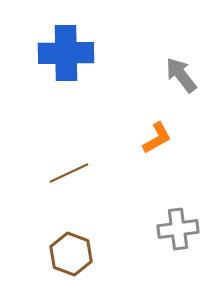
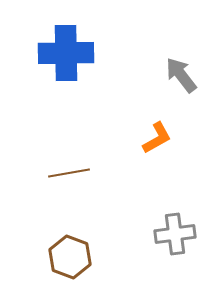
brown line: rotated 15 degrees clockwise
gray cross: moved 3 px left, 5 px down
brown hexagon: moved 1 px left, 3 px down
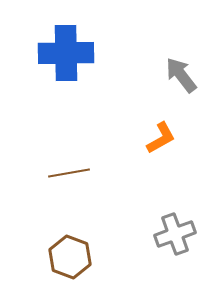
orange L-shape: moved 4 px right
gray cross: rotated 12 degrees counterclockwise
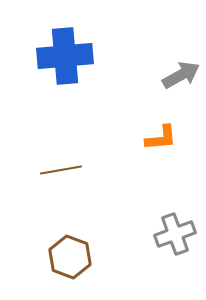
blue cross: moved 1 px left, 3 px down; rotated 4 degrees counterclockwise
gray arrow: rotated 99 degrees clockwise
orange L-shape: rotated 24 degrees clockwise
brown line: moved 8 px left, 3 px up
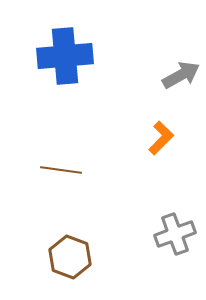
orange L-shape: rotated 40 degrees counterclockwise
brown line: rotated 18 degrees clockwise
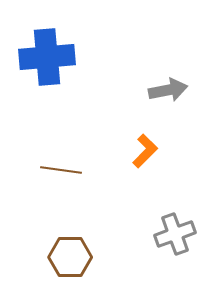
blue cross: moved 18 px left, 1 px down
gray arrow: moved 13 px left, 15 px down; rotated 18 degrees clockwise
orange L-shape: moved 16 px left, 13 px down
brown hexagon: rotated 21 degrees counterclockwise
